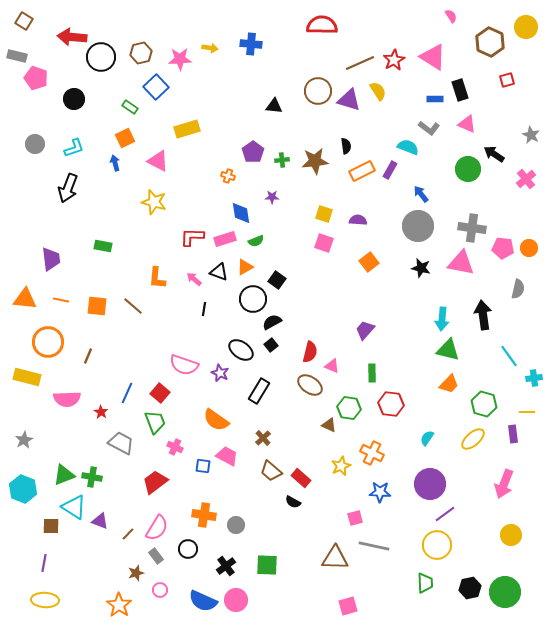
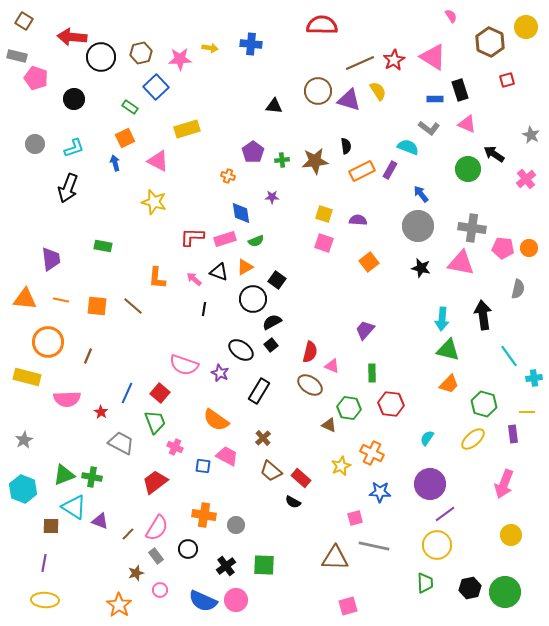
green square at (267, 565): moved 3 px left
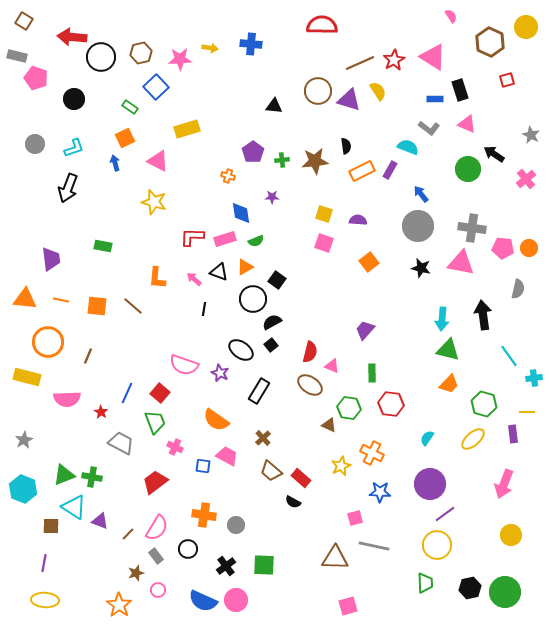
pink circle at (160, 590): moved 2 px left
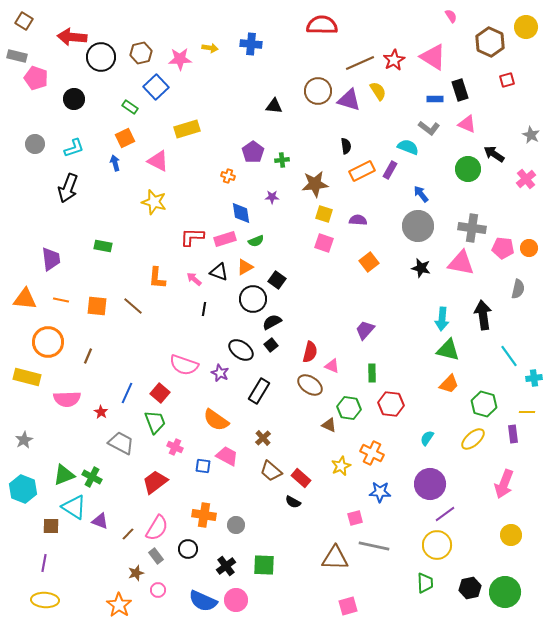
brown star at (315, 161): moved 23 px down
green cross at (92, 477): rotated 18 degrees clockwise
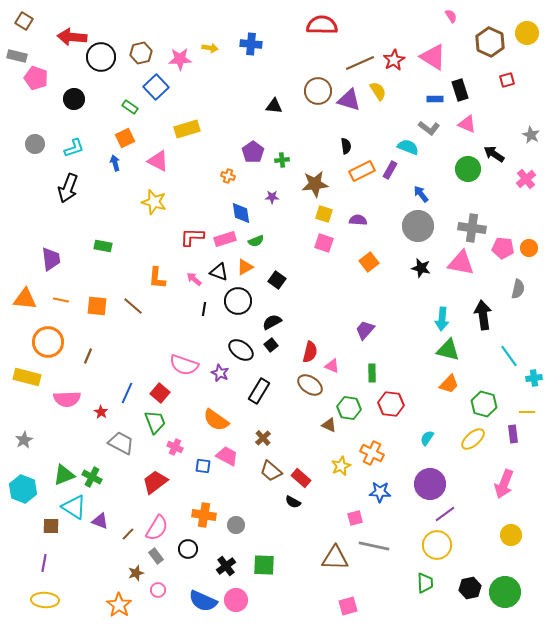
yellow circle at (526, 27): moved 1 px right, 6 px down
black circle at (253, 299): moved 15 px left, 2 px down
